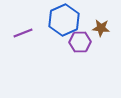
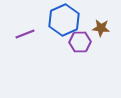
purple line: moved 2 px right, 1 px down
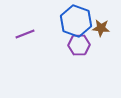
blue hexagon: moved 12 px right, 1 px down; rotated 16 degrees counterclockwise
purple hexagon: moved 1 px left, 3 px down
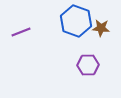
purple line: moved 4 px left, 2 px up
purple hexagon: moved 9 px right, 20 px down
